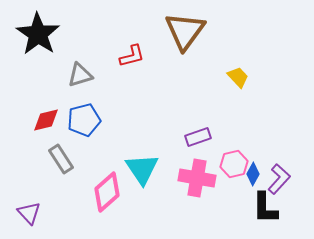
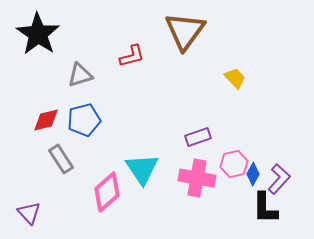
yellow trapezoid: moved 3 px left, 1 px down
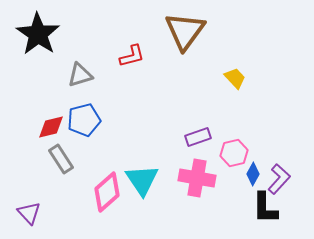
red diamond: moved 5 px right, 7 px down
pink hexagon: moved 11 px up
cyan triangle: moved 11 px down
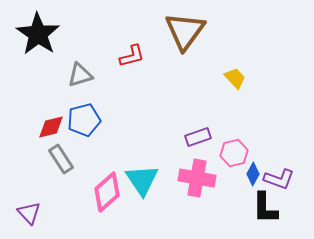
purple L-shape: rotated 68 degrees clockwise
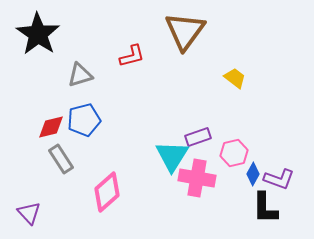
yellow trapezoid: rotated 10 degrees counterclockwise
cyan triangle: moved 30 px right, 24 px up; rotated 6 degrees clockwise
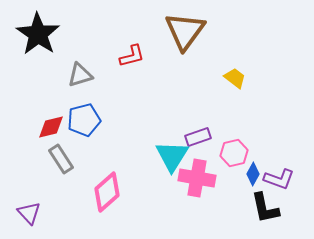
black L-shape: rotated 12 degrees counterclockwise
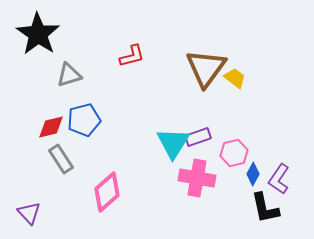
brown triangle: moved 21 px right, 37 px down
gray triangle: moved 11 px left
cyan triangle: moved 1 px right, 13 px up
purple L-shape: rotated 104 degrees clockwise
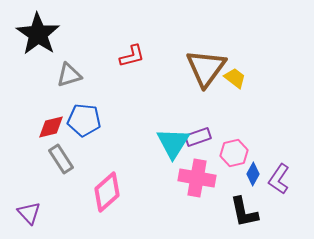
blue pentagon: rotated 20 degrees clockwise
black L-shape: moved 21 px left, 4 px down
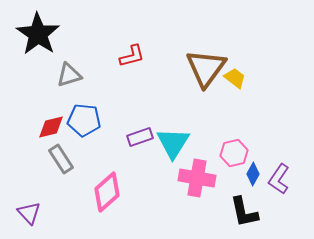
purple rectangle: moved 58 px left
